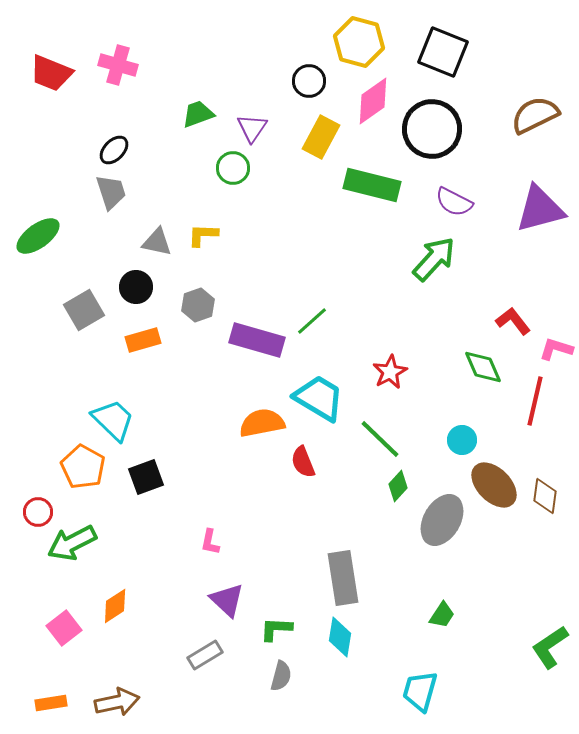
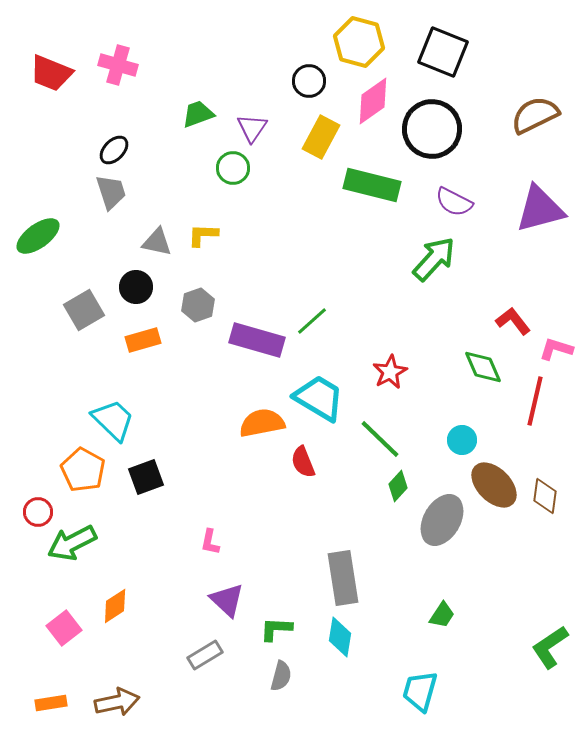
orange pentagon at (83, 467): moved 3 px down
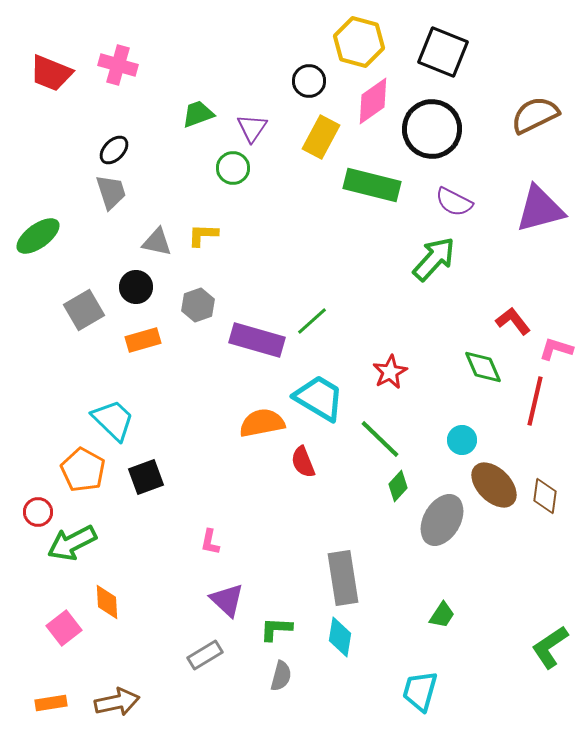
orange diamond at (115, 606): moved 8 px left, 4 px up; rotated 60 degrees counterclockwise
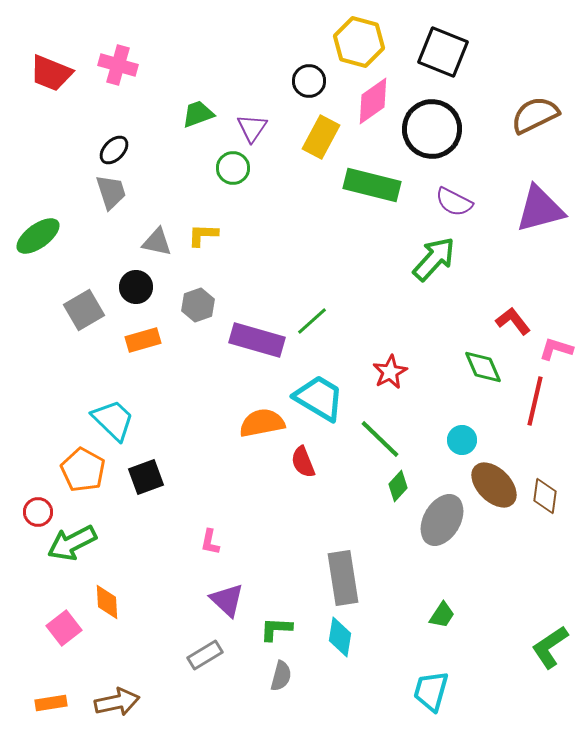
cyan trapezoid at (420, 691): moved 11 px right
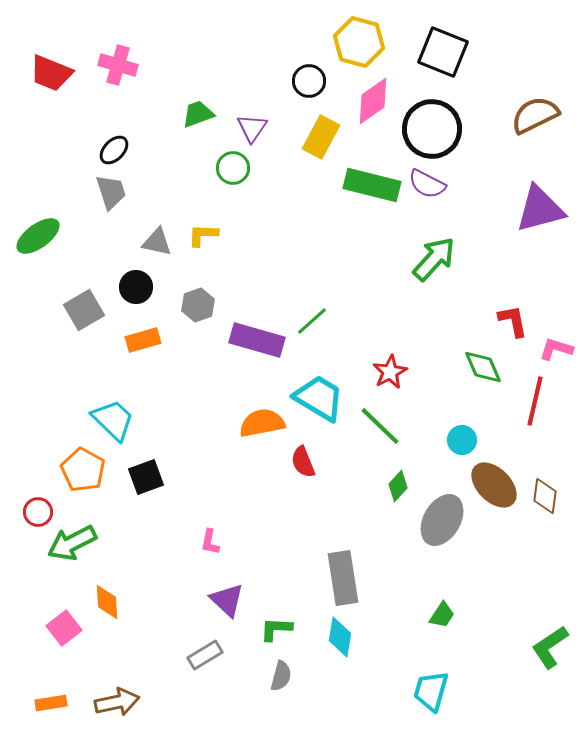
purple semicircle at (454, 202): moved 27 px left, 18 px up
red L-shape at (513, 321): rotated 27 degrees clockwise
green line at (380, 439): moved 13 px up
